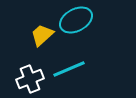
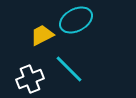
yellow trapezoid: rotated 15 degrees clockwise
cyan line: rotated 68 degrees clockwise
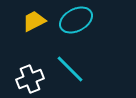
yellow trapezoid: moved 8 px left, 14 px up
cyan line: moved 1 px right
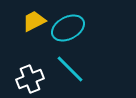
cyan ellipse: moved 8 px left, 8 px down
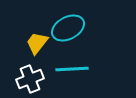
yellow trapezoid: moved 3 px right, 22 px down; rotated 25 degrees counterclockwise
cyan line: moved 2 px right; rotated 48 degrees counterclockwise
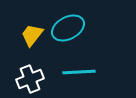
yellow trapezoid: moved 5 px left, 8 px up
cyan line: moved 7 px right, 3 px down
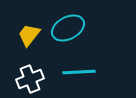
yellow trapezoid: moved 3 px left
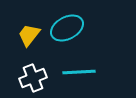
cyan ellipse: moved 1 px left
white cross: moved 3 px right, 1 px up
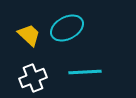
yellow trapezoid: rotated 95 degrees clockwise
cyan line: moved 6 px right
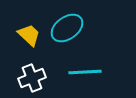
cyan ellipse: rotated 8 degrees counterclockwise
white cross: moved 1 px left
